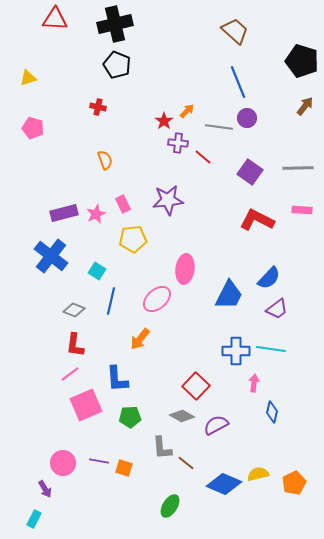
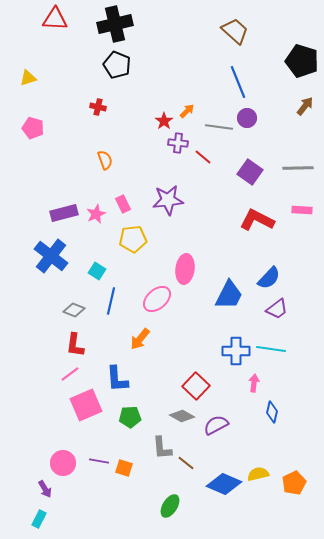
cyan rectangle at (34, 519): moved 5 px right
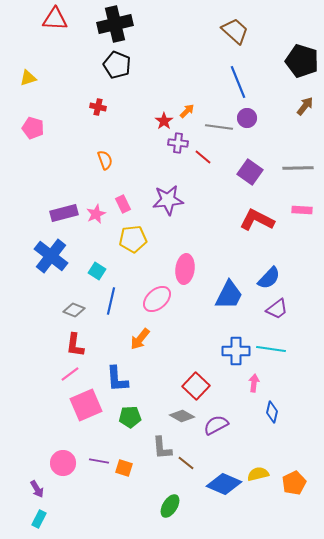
purple arrow at (45, 489): moved 8 px left
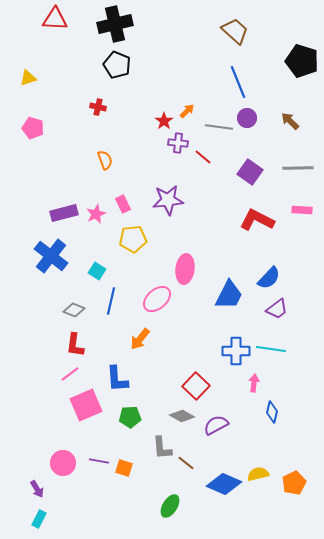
brown arrow at (305, 106): moved 15 px left, 15 px down; rotated 84 degrees counterclockwise
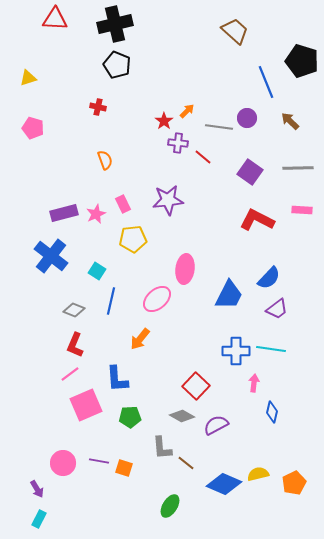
blue line at (238, 82): moved 28 px right
red L-shape at (75, 345): rotated 15 degrees clockwise
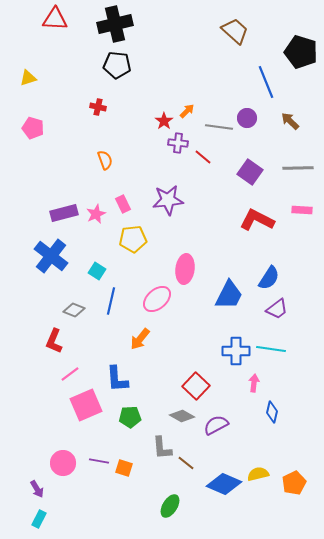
black pentagon at (302, 61): moved 1 px left, 9 px up
black pentagon at (117, 65): rotated 16 degrees counterclockwise
blue semicircle at (269, 278): rotated 10 degrees counterclockwise
red L-shape at (75, 345): moved 21 px left, 4 px up
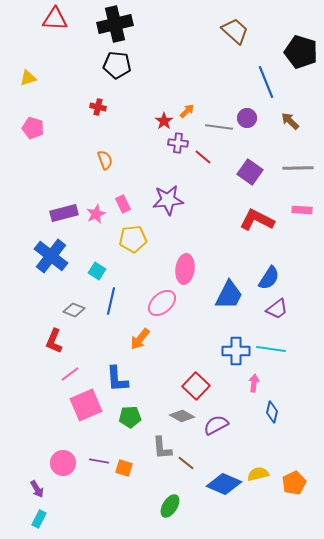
pink ellipse at (157, 299): moved 5 px right, 4 px down
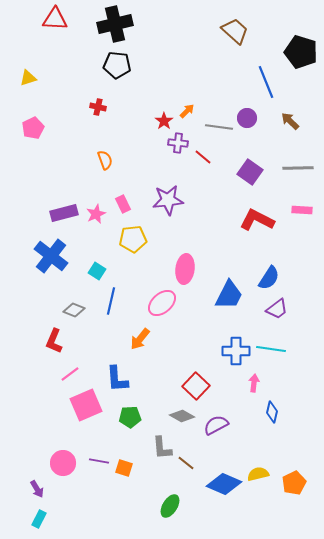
pink pentagon at (33, 128): rotated 30 degrees clockwise
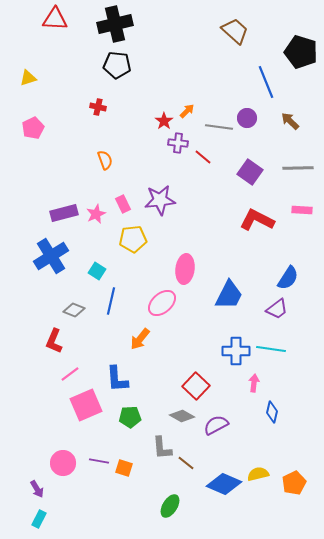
purple star at (168, 200): moved 8 px left
blue cross at (51, 256): rotated 20 degrees clockwise
blue semicircle at (269, 278): moved 19 px right
